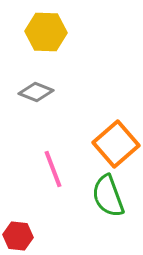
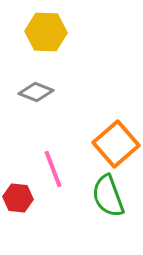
red hexagon: moved 38 px up
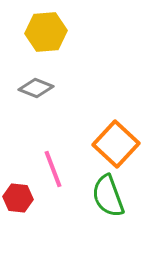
yellow hexagon: rotated 6 degrees counterclockwise
gray diamond: moved 4 px up
orange square: rotated 6 degrees counterclockwise
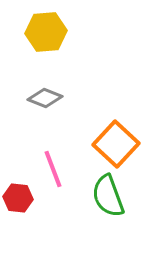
gray diamond: moved 9 px right, 10 px down
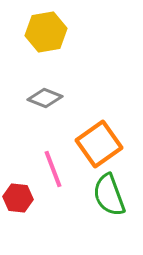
yellow hexagon: rotated 6 degrees counterclockwise
orange square: moved 17 px left; rotated 12 degrees clockwise
green semicircle: moved 1 px right, 1 px up
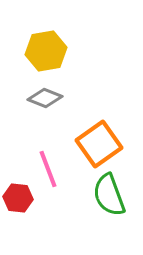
yellow hexagon: moved 19 px down
pink line: moved 5 px left
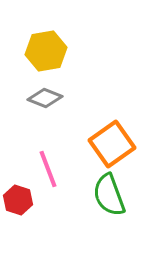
orange square: moved 13 px right
red hexagon: moved 2 px down; rotated 12 degrees clockwise
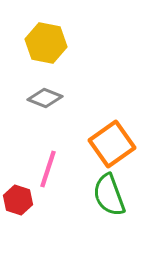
yellow hexagon: moved 8 px up; rotated 21 degrees clockwise
pink line: rotated 39 degrees clockwise
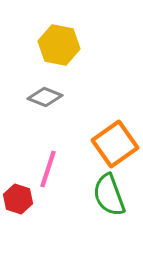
yellow hexagon: moved 13 px right, 2 px down
gray diamond: moved 1 px up
orange square: moved 3 px right
red hexagon: moved 1 px up
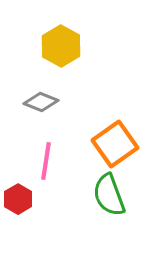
yellow hexagon: moved 2 px right, 1 px down; rotated 18 degrees clockwise
gray diamond: moved 4 px left, 5 px down
pink line: moved 2 px left, 8 px up; rotated 9 degrees counterclockwise
red hexagon: rotated 12 degrees clockwise
